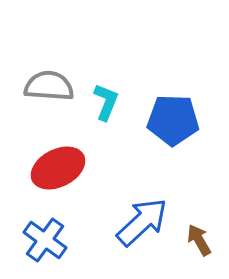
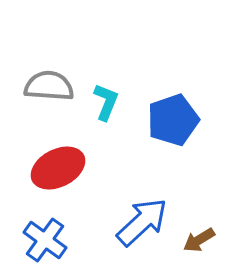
blue pentagon: rotated 21 degrees counterclockwise
brown arrow: rotated 92 degrees counterclockwise
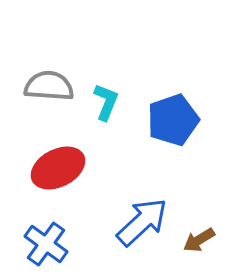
blue cross: moved 1 px right, 4 px down
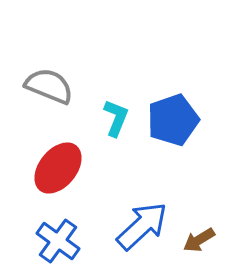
gray semicircle: rotated 18 degrees clockwise
cyan L-shape: moved 10 px right, 16 px down
red ellipse: rotated 24 degrees counterclockwise
blue arrow: moved 4 px down
blue cross: moved 12 px right, 3 px up
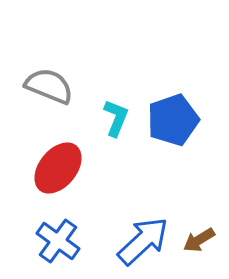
blue arrow: moved 1 px right, 15 px down
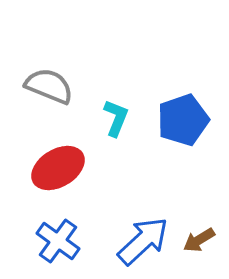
blue pentagon: moved 10 px right
red ellipse: rotated 20 degrees clockwise
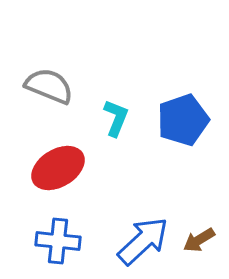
blue cross: rotated 30 degrees counterclockwise
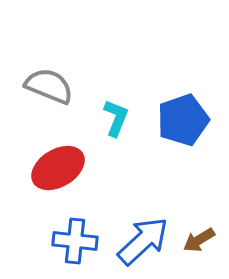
blue cross: moved 17 px right
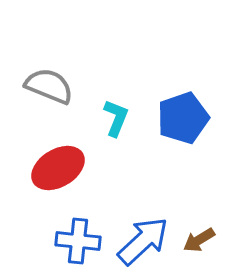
blue pentagon: moved 2 px up
blue cross: moved 3 px right
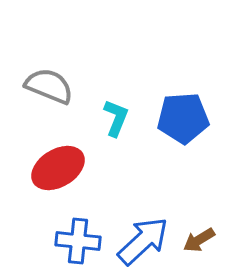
blue pentagon: rotated 15 degrees clockwise
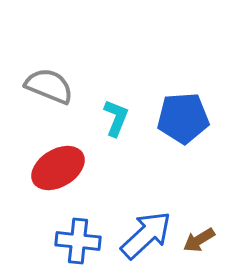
blue arrow: moved 3 px right, 6 px up
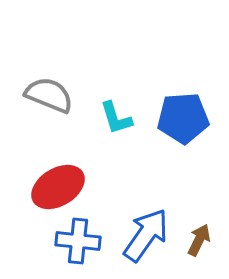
gray semicircle: moved 9 px down
cyan L-shape: rotated 141 degrees clockwise
red ellipse: moved 19 px down
blue arrow: rotated 12 degrees counterclockwise
brown arrow: rotated 148 degrees clockwise
